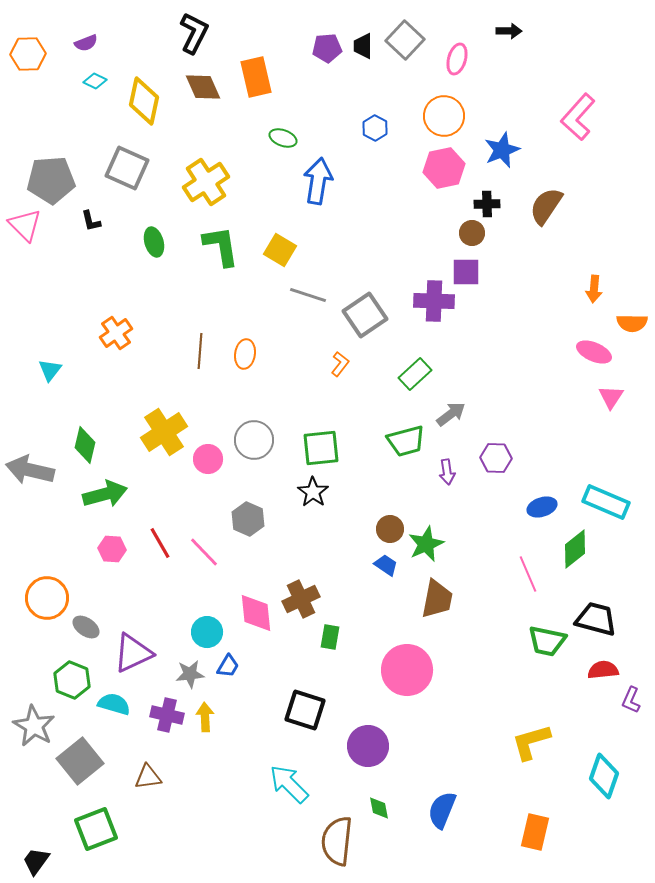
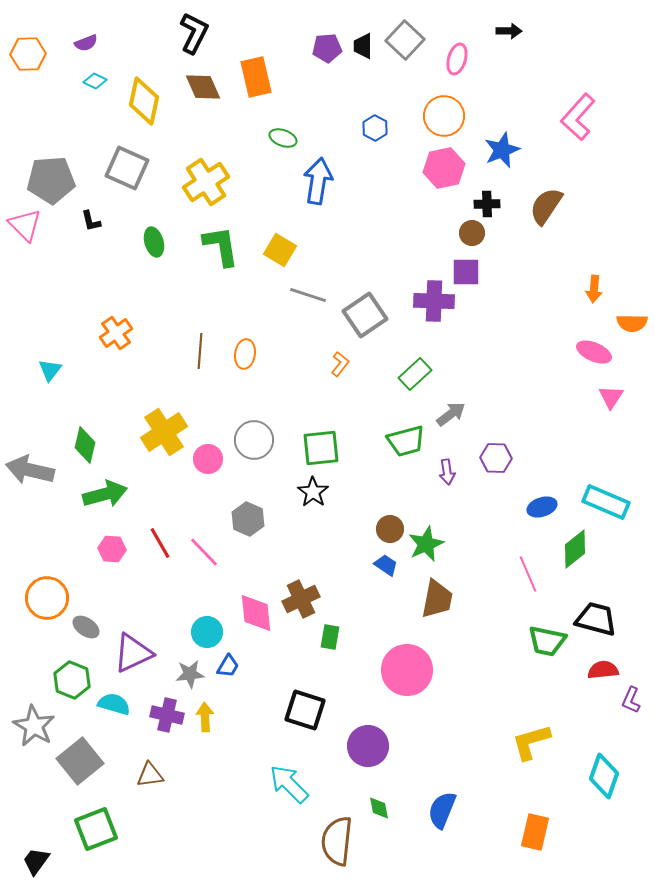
brown triangle at (148, 777): moved 2 px right, 2 px up
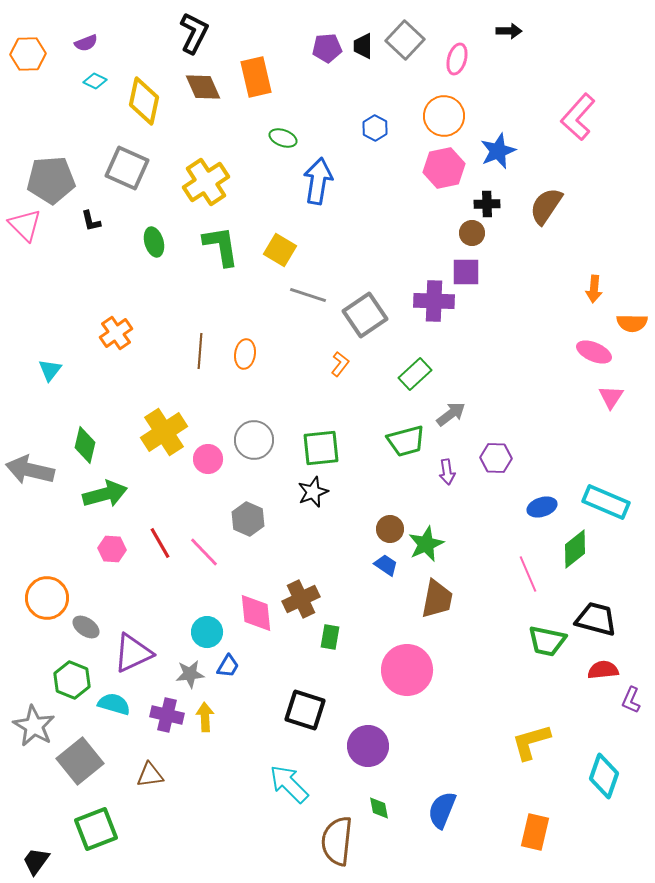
blue star at (502, 150): moved 4 px left, 1 px down
black star at (313, 492): rotated 16 degrees clockwise
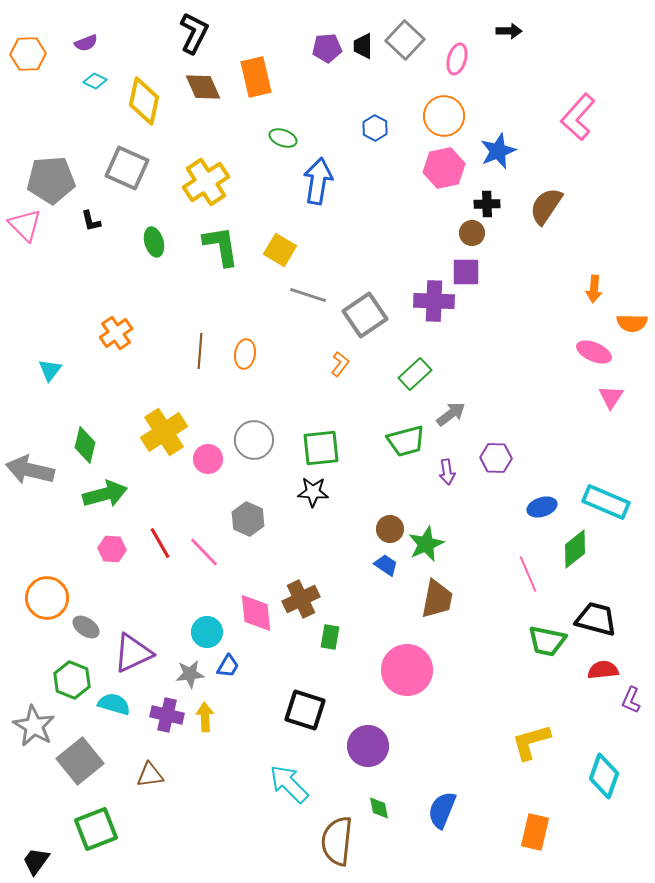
black star at (313, 492): rotated 24 degrees clockwise
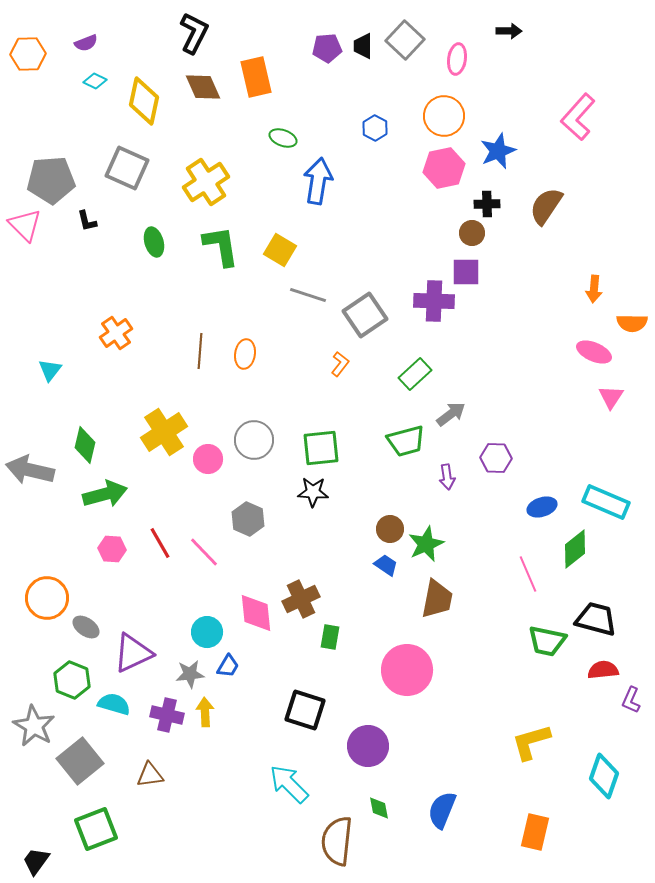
pink ellipse at (457, 59): rotated 8 degrees counterclockwise
black L-shape at (91, 221): moved 4 px left
purple arrow at (447, 472): moved 5 px down
yellow arrow at (205, 717): moved 5 px up
